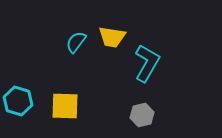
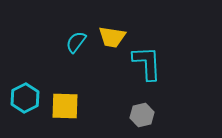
cyan L-shape: rotated 33 degrees counterclockwise
cyan hexagon: moved 7 px right, 3 px up; rotated 16 degrees clockwise
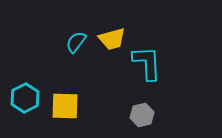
yellow trapezoid: moved 2 px down; rotated 24 degrees counterclockwise
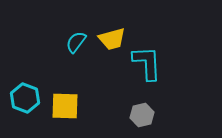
cyan hexagon: rotated 12 degrees counterclockwise
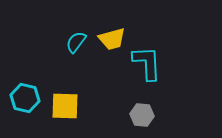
cyan hexagon: rotated 8 degrees counterclockwise
gray hexagon: rotated 20 degrees clockwise
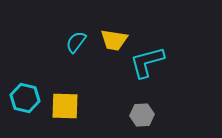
yellow trapezoid: moved 2 px right, 1 px down; rotated 24 degrees clockwise
cyan L-shape: moved 1 px up; rotated 102 degrees counterclockwise
gray hexagon: rotated 10 degrees counterclockwise
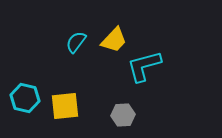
yellow trapezoid: rotated 56 degrees counterclockwise
cyan L-shape: moved 3 px left, 4 px down
yellow square: rotated 8 degrees counterclockwise
gray hexagon: moved 19 px left
